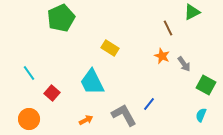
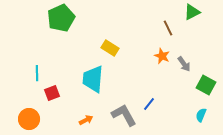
cyan line: moved 8 px right; rotated 35 degrees clockwise
cyan trapezoid: moved 1 px right, 3 px up; rotated 32 degrees clockwise
red square: rotated 28 degrees clockwise
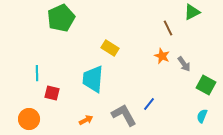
red square: rotated 35 degrees clockwise
cyan semicircle: moved 1 px right, 1 px down
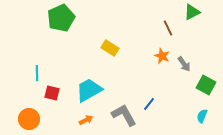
cyan trapezoid: moved 4 px left, 11 px down; rotated 56 degrees clockwise
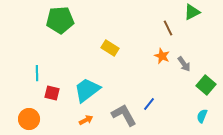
green pentagon: moved 1 px left, 2 px down; rotated 20 degrees clockwise
green square: rotated 12 degrees clockwise
cyan trapezoid: moved 2 px left; rotated 8 degrees counterclockwise
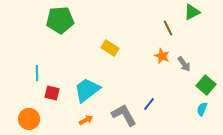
cyan semicircle: moved 7 px up
